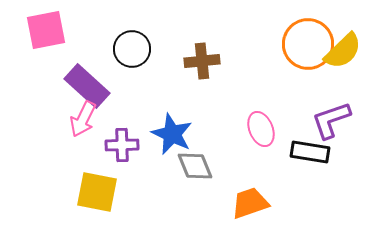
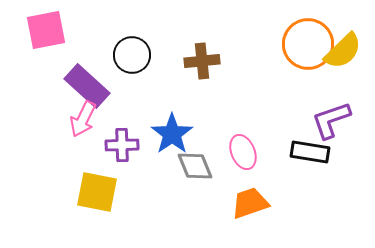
black circle: moved 6 px down
pink ellipse: moved 18 px left, 23 px down
blue star: rotated 12 degrees clockwise
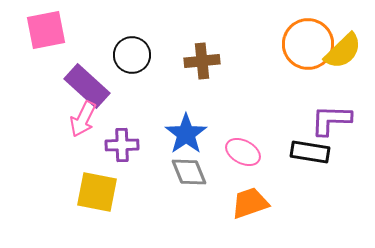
purple L-shape: rotated 21 degrees clockwise
blue star: moved 14 px right
pink ellipse: rotated 40 degrees counterclockwise
gray diamond: moved 6 px left, 6 px down
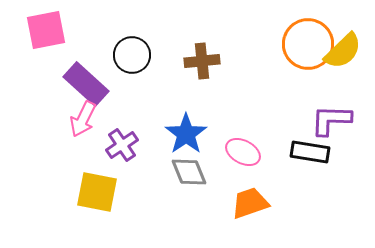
purple rectangle: moved 1 px left, 2 px up
purple cross: rotated 32 degrees counterclockwise
